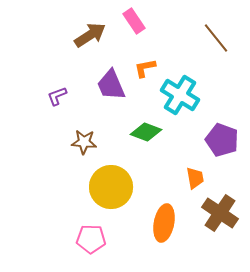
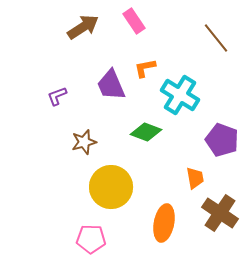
brown arrow: moved 7 px left, 8 px up
brown star: rotated 20 degrees counterclockwise
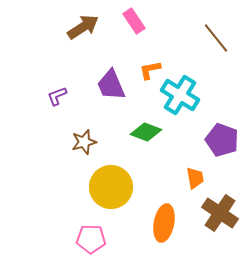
orange L-shape: moved 5 px right, 2 px down
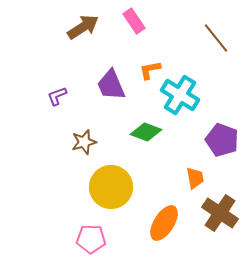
orange ellipse: rotated 21 degrees clockwise
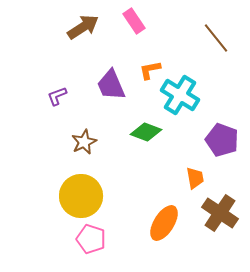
brown star: rotated 10 degrees counterclockwise
yellow circle: moved 30 px left, 9 px down
pink pentagon: rotated 16 degrees clockwise
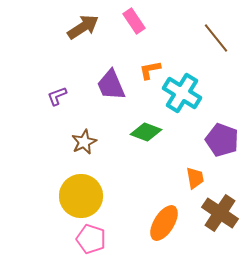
cyan cross: moved 2 px right, 2 px up
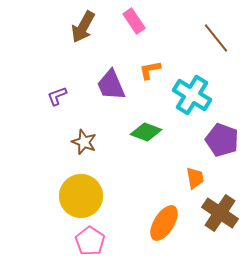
brown arrow: rotated 152 degrees clockwise
cyan cross: moved 10 px right, 2 px down
brown star: rotated 25 degrees counterclockwise
pink pentagon: moved 1 px left, 2 px down; rotated 16 degrees clockwise
